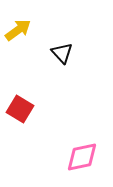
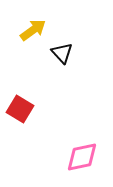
yellow arrow: moved 15 px right
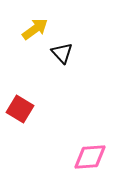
yellow arrow: moved 2 px right, 1 px up
pink diamond: moved 8 px right; rotated 8 degrees clockwise
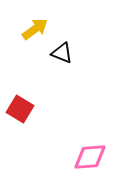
black triangle: rotated 25 degrees counterclockwise
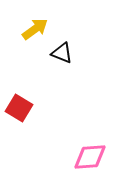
red square: moved 1 px left, 1 px up
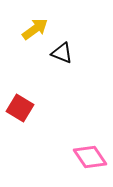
red square: moved 1 px right
pink diamond: rotated 60 degrees clockwise
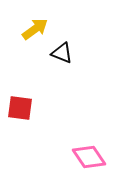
red square: rotated 24 degrees counterclockwise
pink diamond: moved 1 px left
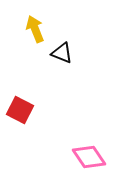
yellow arrow: rotated 76 degrees counterclockwise
red square: moved 2 px down; rotated 20 degrees clockwise
